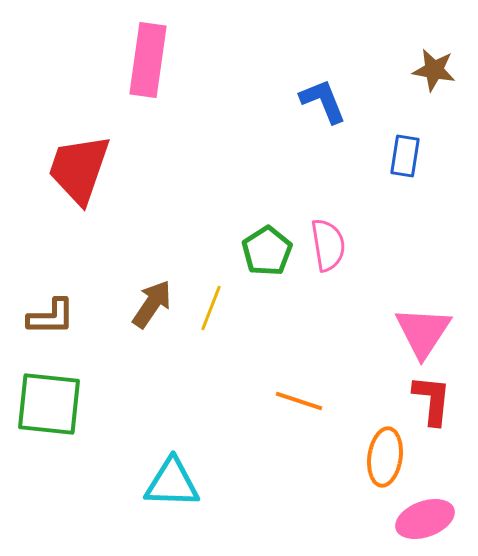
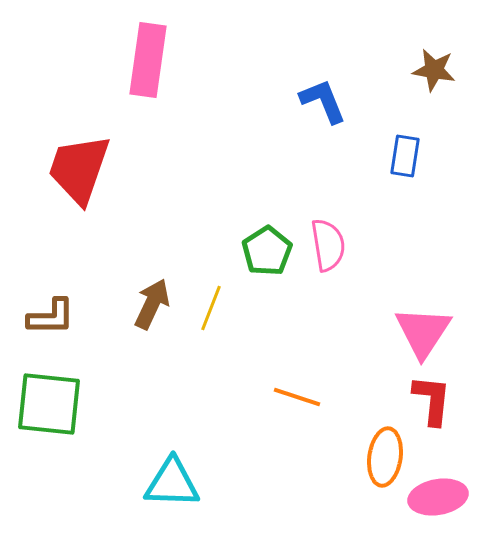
brown arrow: rotated 9 degrees counterclockwise
orange line: moved 2 px left, 4 px up
pink ellipse: moved 13 px right, 22 px up; rotated 10 degrees clockwise
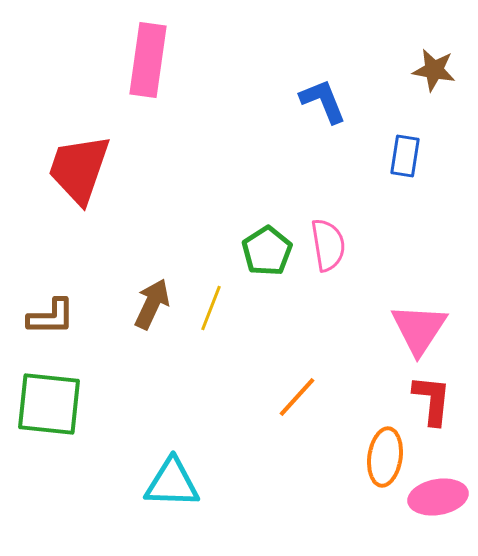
pink triangle: moved 4 px left, 3 px up
orange line: rotated 66 degrees counterclockwise
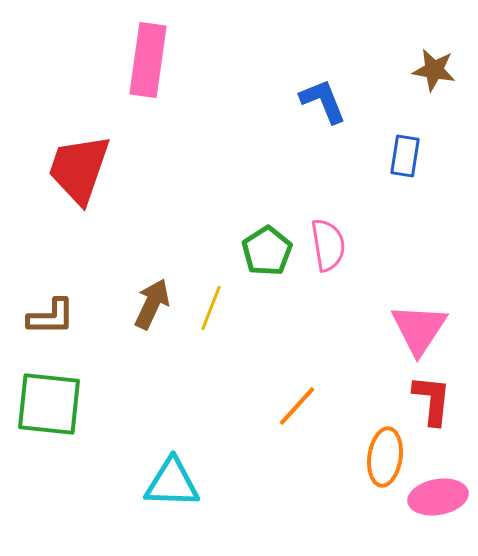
orange line: moved 9 px down
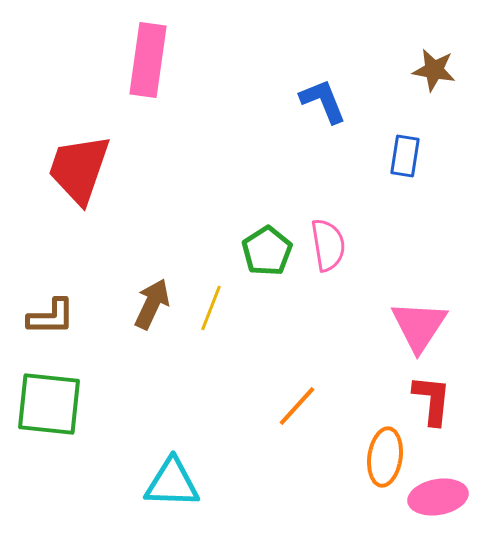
pink triangle: moved 3 px up
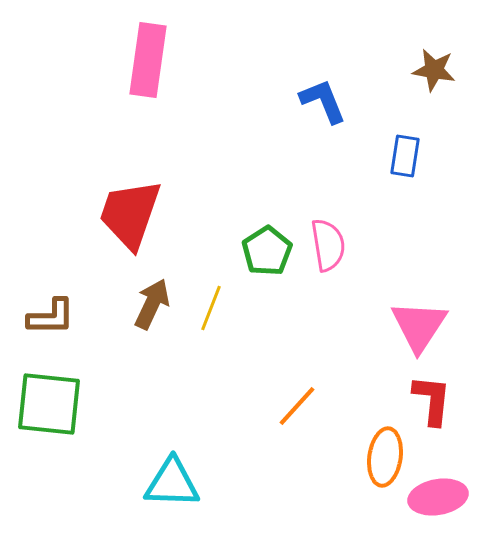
red trapezoid: moved 51 px right, 45 px down
